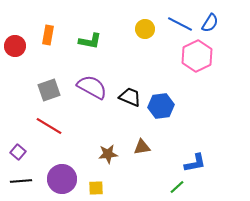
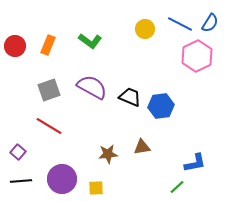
orange rectangle: moved 10 px down; rotated 12 degrees clockwise
green L-shape: rotated 25 degrees clockwise
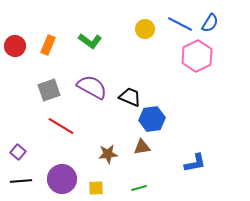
blue hexagon: moved 9 px left, 13 px down
red line: moved 12 px right
green line: moved 38 px left, 1 px down; rotated 28 degrees clockwise
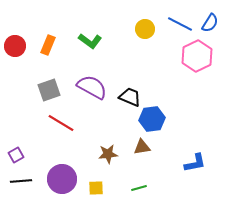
red line: moved 3 px up
purple square: moved 2 px left, 3 px down; rotated 21 degrees clockwise
